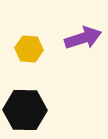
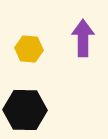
purple arrow: rotated 72 degrees counterclockwise
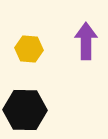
purple arrow: moved 3 px right, 3 px down
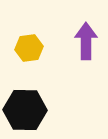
yellow hexagon: moved 1 px up; rotated 12 degrees counterclockwise
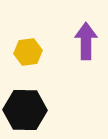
yellow hexagon: moved 1 px left, 4 px down
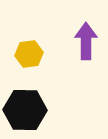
yellow hexagon: moved 1 px right, 2 px down
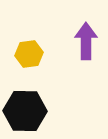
black hexagon: moved 1 px down
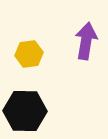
purple arrow: rotated 9 degrees clockwise
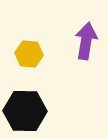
yellow hexagon: rotated 12 degrees clockwise
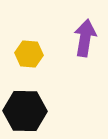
purple arrow: moved 1 px left, 3 px up
